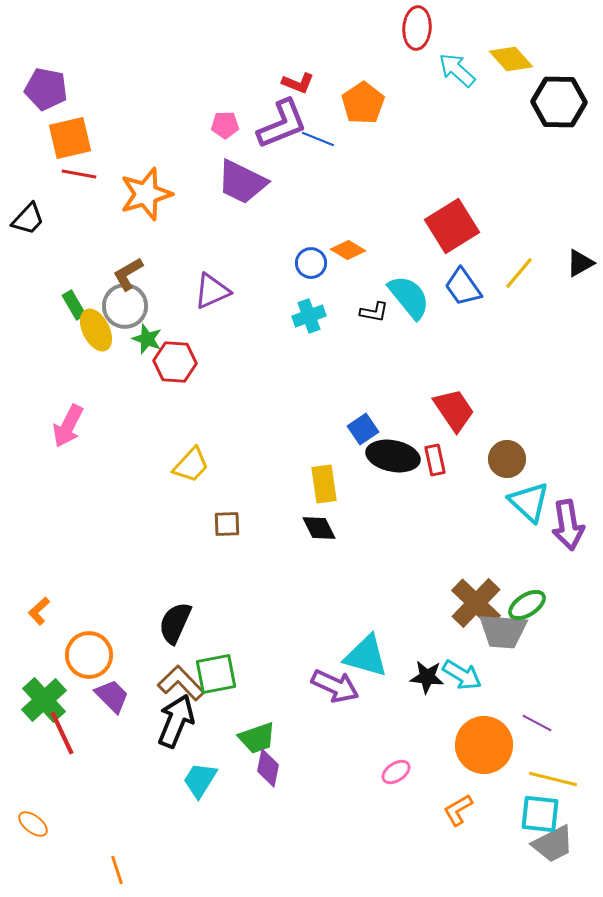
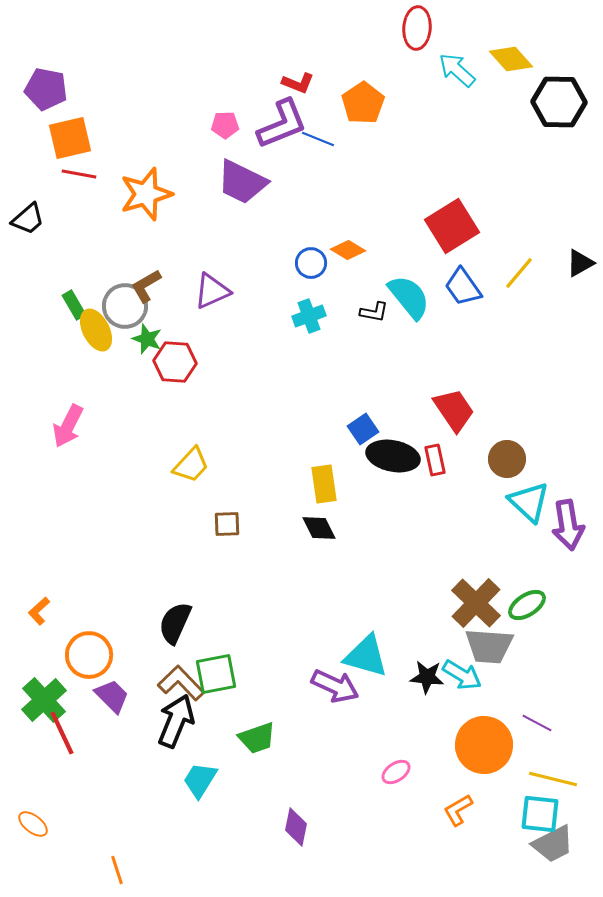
black trapezoid at (28, 219): rotated 6 degrees clockwise
brown L-shape at (128, 274): moved 18 px right, 12 px down
gray trapezoid at (503, 631): moved 14 px left, 15 px down
purple diamond at (268, 768): moved 28 px right, 59 px down
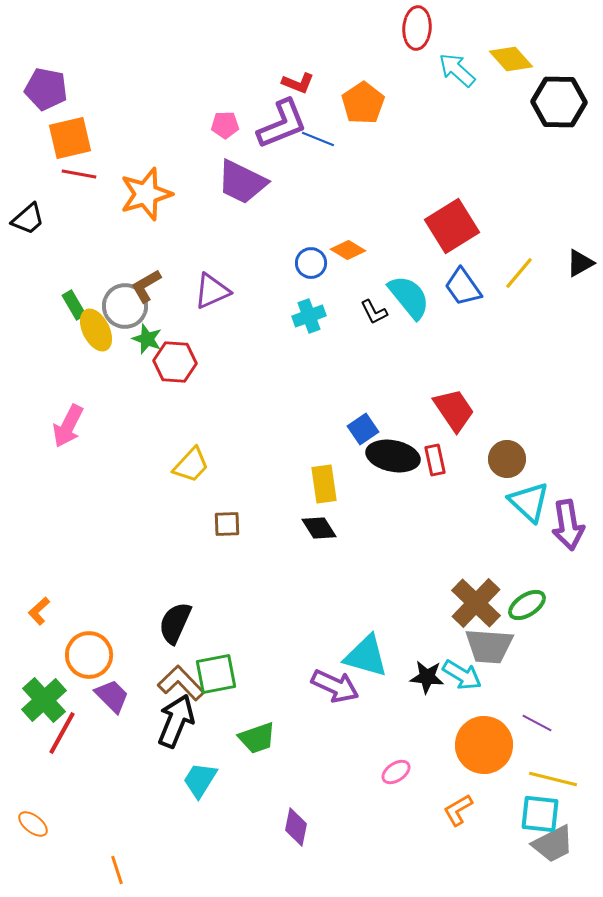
black L-shape at (374, 312): rotated 52 degrees clockwise
black diamond at (319, 528): rotated 6 degrees counterclockwise
red line at (62, 733): rotated 54 degrees clockwise
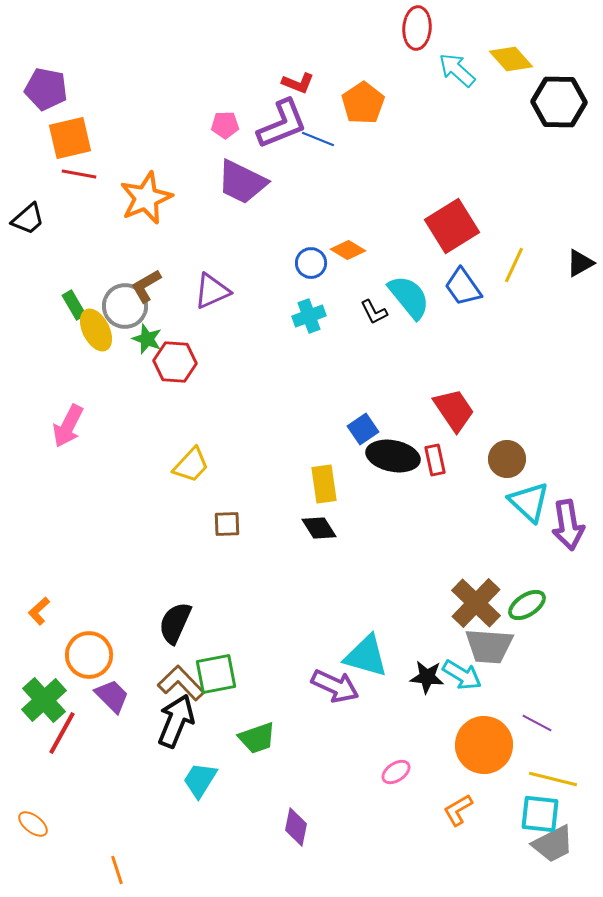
orange star at (146, 194): moved 4 px down; rotated 6 degrees counterclockwise
yellow line at (519, 273): moved 5 px left, 8 px up; rotated 15 degrees counterclockwise
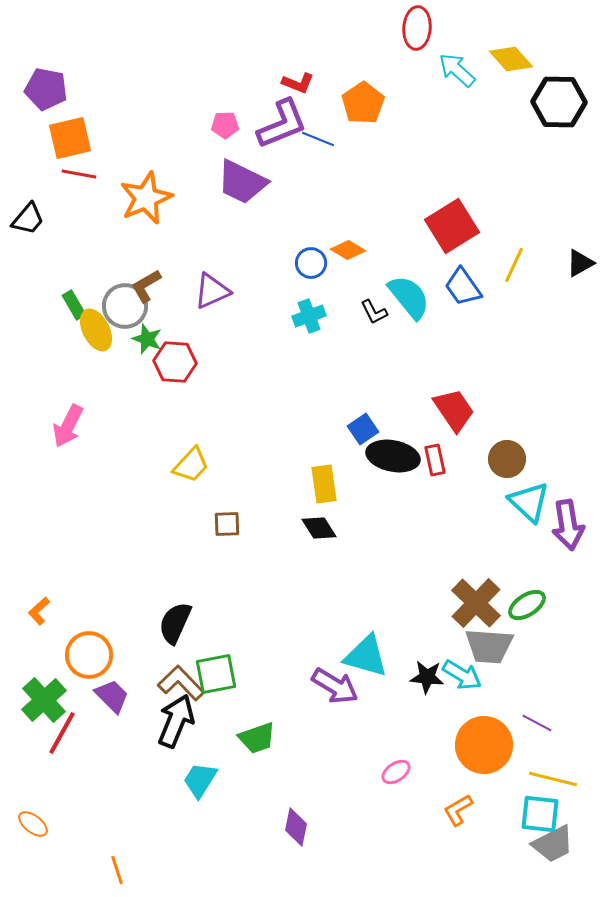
black trapezoid at (28, 219): rotated 9 degrees counterclockwise
purple arrow at (335, 686): rotated 6 degrees clockwise
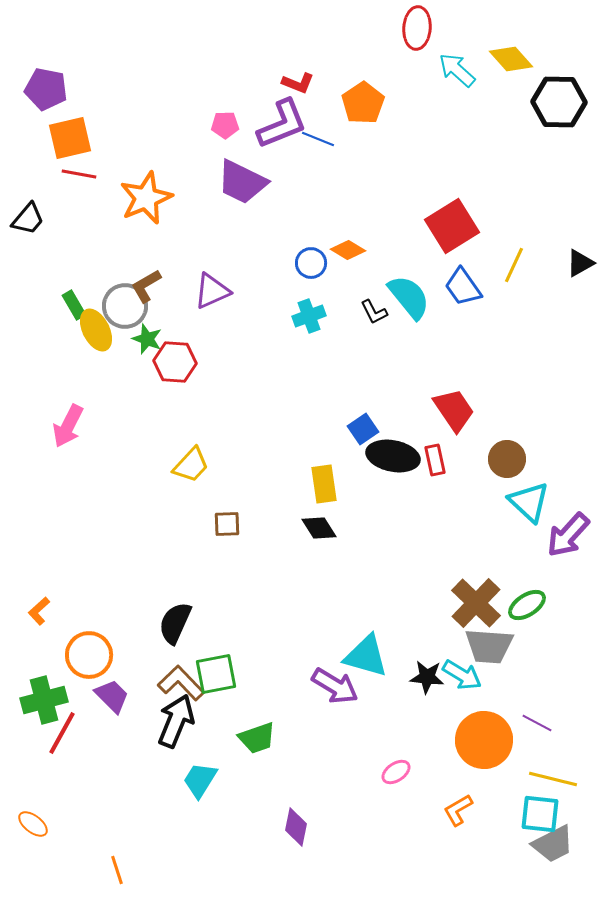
purple arrow at (568, 525): moved 10 px down; rotated 51 degrees clockwise
green cross at (44, 700): rotated 27 degrees clockwise
orange circle at (484, 745): moved 5 px up
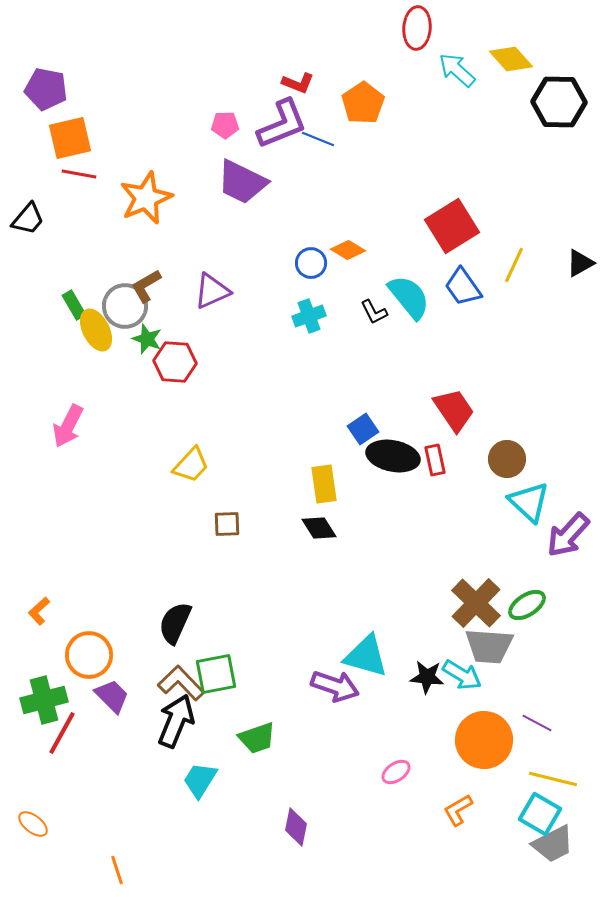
purple arrow at (335, 686): rotated 12 degrees counterclockwise
cyan square at (540, 814): rotated 24 degrees clockwise
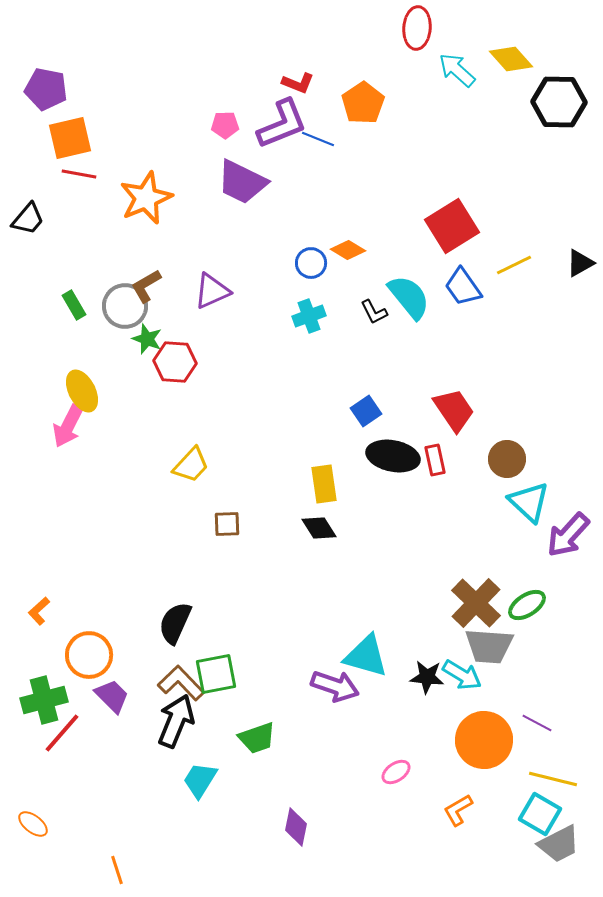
yellow line at (514, 265): rotated 39 degrees clockwise
yellow ellipse at (96, 330): moved 14 px left, 61 px down
blue square at (363, 429): moved 3 px right, 18 px up
red line at (62, 733): rotated 12 degrees clockwise
gray trapezoid at (553, 844): moved 6 px right
